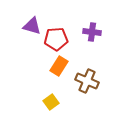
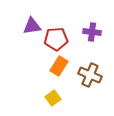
purple triangle: rotated 24 degrees counterclockwise
brown cross: moved 3 px right, 6 px up
yellow square: moved 2 px right, 4 px up
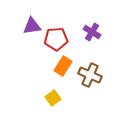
purple cross: rotated 24 degrees clockwise
orange rectangle: moved 4 px right
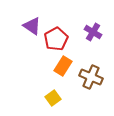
purple triangle: rotated 42 degrees clockwise
purple cross: moved 1 px right
red pentagon: rotated 25 degrees counterclockwise
brown cross: moved 1 px right, 2 px down
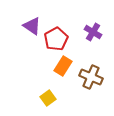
yellow square: moved 5 px left
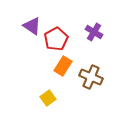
purple cross: moved 1 px right
